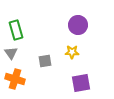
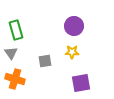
purple circle: moved 4 px left, 1 px down
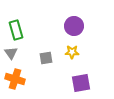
gray square: moved 1 px right, 3 px up
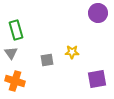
purple circle: moved 24 px right, 13 px up
gray square: moved 1 px right, 2 px down
orange cross: moved 2 px down
purple square: moved 16 px right, 4 px up
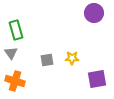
purple circle: moved 4 px left
yellow star: moved 6 px down
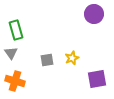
purple circle: moved 1 px down
yellow star: rotated 24 degrees counterclockwise
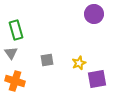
yellow star: moved 7 px right, 5 px down
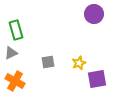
gray triangle: rotated 40 degrees clockwise
gray square: moved 1 px right, 2 px down
orange cross: rotated 12 degrees clockwise
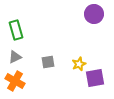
gray triangle: moved 4 px right, 4 px down
yellow star: moved 1 px down
purple square: moved 2 px left, 1 px up
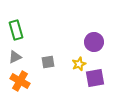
purple circle: moved 28 px down
orange cross: moved 5 px right
